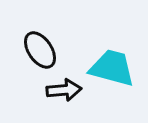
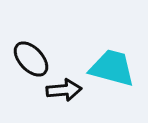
black ellipse: moved 9 px left, 9 px down; rotated 9 degrees counterclockwise
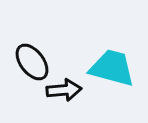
black ellipse: moved 1 px right, 3 px down; rotated 6 degrees clockwise
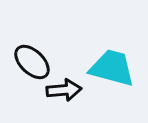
black ellipse: rotated 9 degrees counterclockwise
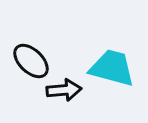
black ellipse: moved 1 px left, 1 px up
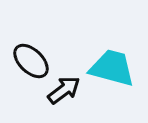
black arrow: rotated 32 degrees counterclockwise
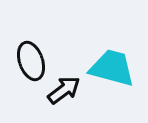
black ellipse: rotated 27 degrees clockwise
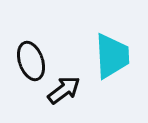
cyan trapezoid: moved 12 px up; rotated 72 degrees clockwise
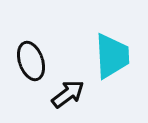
black arrow: moved 4 px right, 4 px down
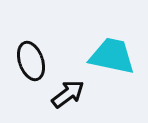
cyan trapezoid: rotated 75 degrees counterclockwise
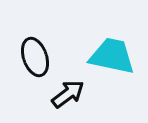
black ellipse: moved 4 px right, 4 px up
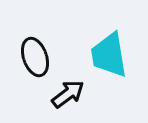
cyan trapezoid: moved 3 px left, 1 px up; rotated 111 degrees counterclockwise
